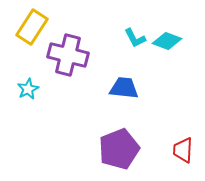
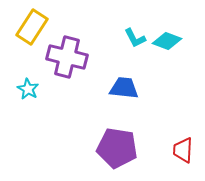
purple cross: moved 1 px left, 2 px down
cyan star: rotated 15 degrees counterclockwise
purple pentagon: moved 2 px left, 1 px up; rotated 30 degrees clockwise
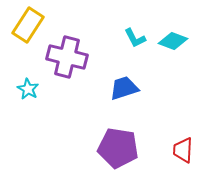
yellow rectangle: moved 4 px left, 2 px up
cyan diamond: moved 6 px right
blue trapezoid: rotated 24 degrees counterclockwise
purple pentagon: moved 1 px right
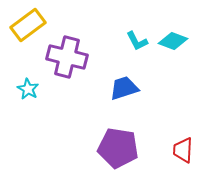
yellow rectangle: rotated 20 degrees clockwise
cyan L-shape: moved 2 px right, 3 px down
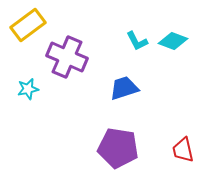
purple cross: rotated 9 degrees clockwise
cyan star: rotated 30 degrees clockwise
red trapezoid: rotated 16 degrees counterclockwise
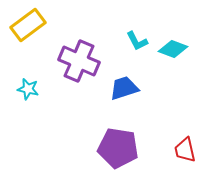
cyan diamond: moved 8 px down
purple cross: moved 12 px right, 4 px down
cyan star: rotated 25 degrees clockwise
red trapezoid: moved 2 px right
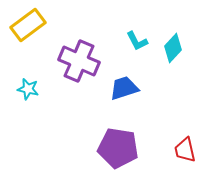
cyan diamond: moved 1 px up; rotated 68 degrees counterclockwise
